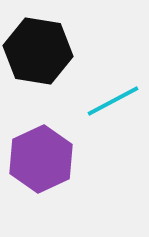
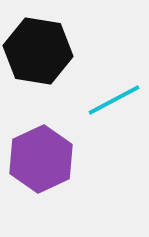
cyan line: moved 1 px right, 1 px up
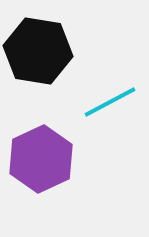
cyan line: moved 4 px left, 2 px down
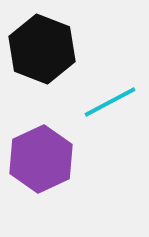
black hexagon: moved 4 px right, 2 px up; rotated 12 degrees clockwise
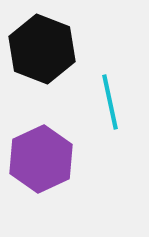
cyan line: rotated 74 degrees counterclockwise
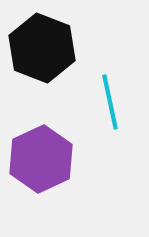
black hexagon: moved 1 px up
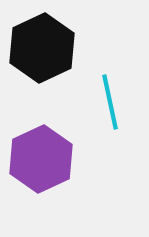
black hexagon: rotated 14 degrees clockwise
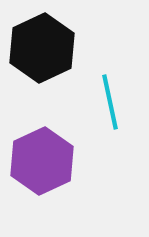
purple hexagon: moved 1 px right, 2 px down
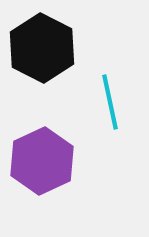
black hexagon: rotated 8 degrees counterclockwise
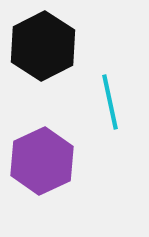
black hexagon: moved 1 px right, 2 px up; rotated 6 degrees clockwise
